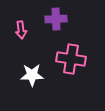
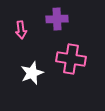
purple cross: moved 1 px right
white star: moved 2 px up; rotated 20 degrees counterclockwise
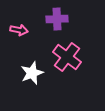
pink arrow: moved 2 px left; rotated 72 degrees counterclockwise
pink cross: moved 4 px left, 2 px up; rotated 28 degrees clockwise
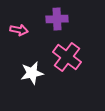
white star: rotated 10 degrees clockwise
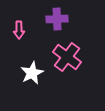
pink arrow: rotated 78 degrees clockwise
white star: rotated 15 degrees counterclockwise
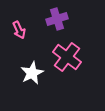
purple cross: rotated 15 degrees counterclockwise
pink arrow: rotated 24 degrees counterclockwise
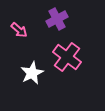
purple cross: rotated 10 degrees counterclockwise
pink arrow: rotated 24 degrees counterclockwise
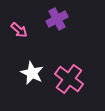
pink cross: moved 2 px right, 22 px down
white star: rotated 20 degrees counterclockwise
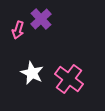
purple cross: moved 16 px left; rotated 15 degrees counterclockwise
pink arrow: moved 1 px left; rotated 66 degrees clockwise
